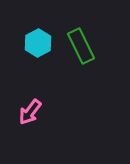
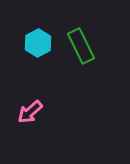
pink arrow: rotated 12 degrees clockwise
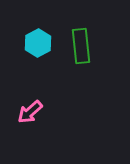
green rectangle: rotated 20 degrees clockwise
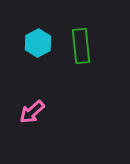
pink arrow: moved 2 px right
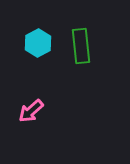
pink arrow: moved 1 px left, 1 px up
